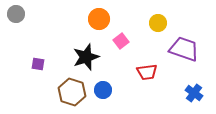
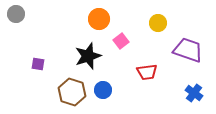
purple trapezoid: moved 4 px right, 1 px down
black star: moved 2 px right, 1 px up
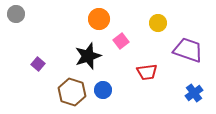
purple square: rotated 32 degrees clockwise
blue cross: rotated 18 degrees clockwise
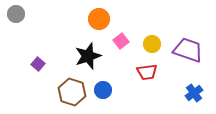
yellow circle: moved 6 px left, 21 px down
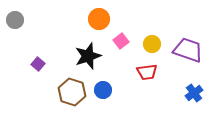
gray circle: moved 1 px left, 6 px down
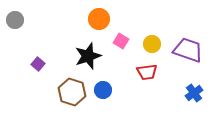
pink square: rotated 21 degrees counterclockwise
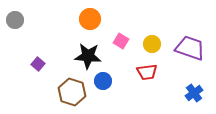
orange circle: moved 9 px left
purple trapezoid: moved 2 px right, 2 px up
black star: rotated 24 degrees clockwise
blue circle: moved 9 px up
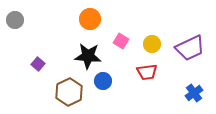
purple trapezoid: rotated 136 degrees clockwise
brown hexagon: moved 3 px left; rotated 16 degrees clockwise
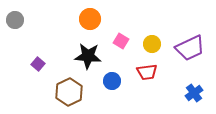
blue circle: moved 9 px right
